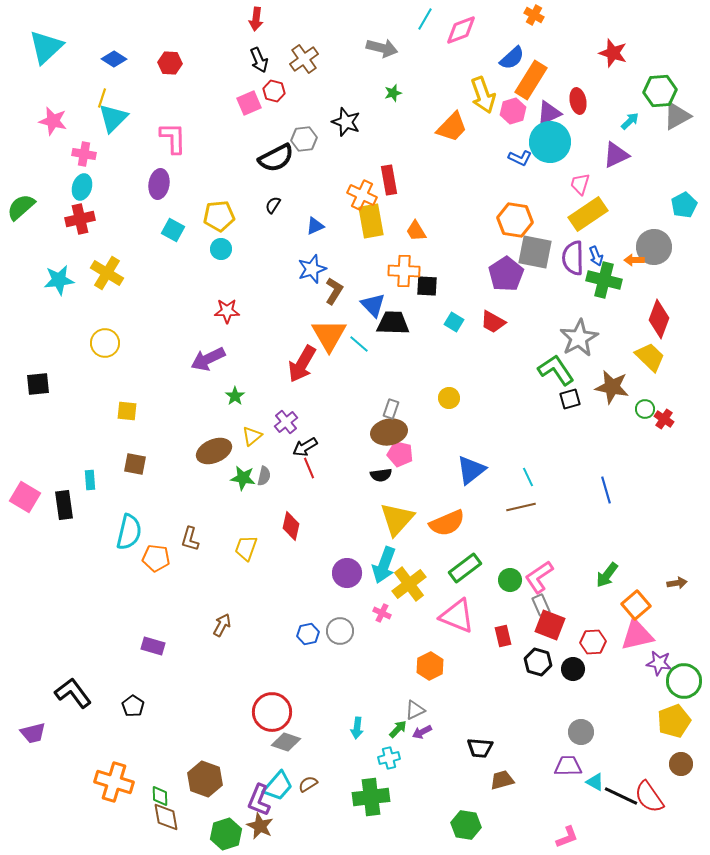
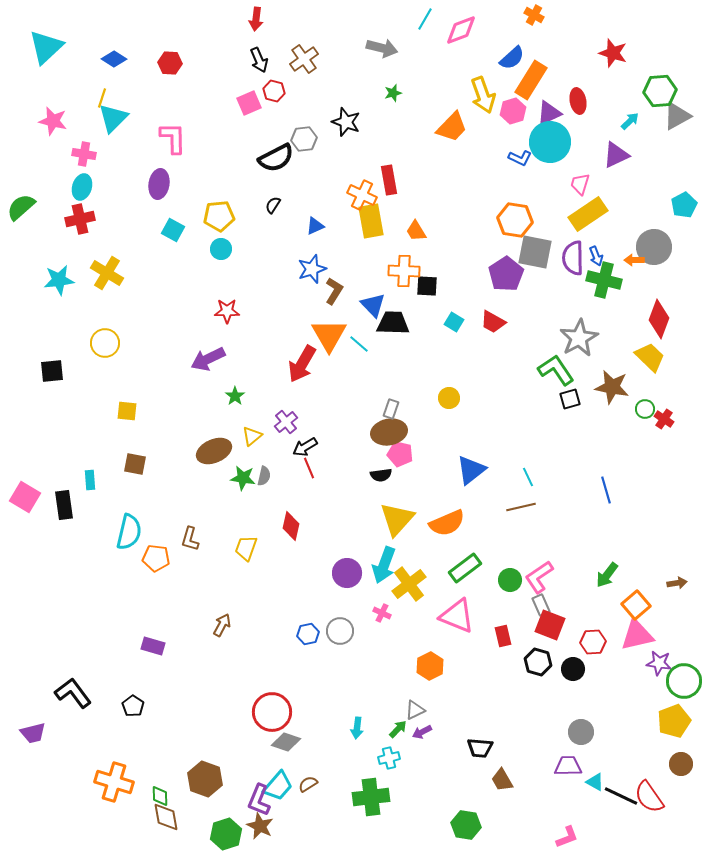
black square at (38, 384): moved 14 px right, 13 px up
brown trapezoid at (502, 780): rotated 105 degrees counterclockwise
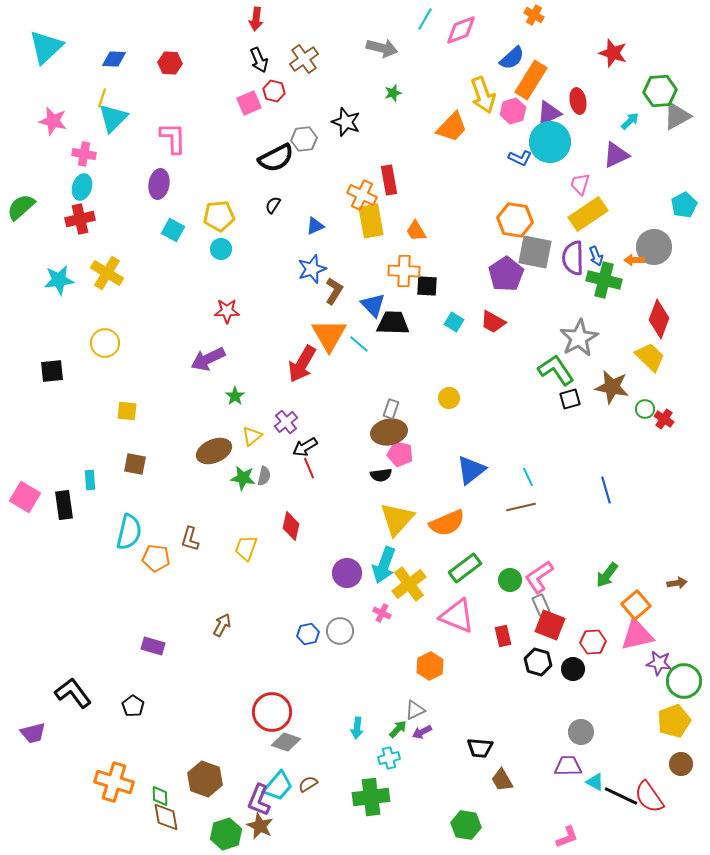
blue diamond at (114, 59): rotated 30 degrees counterclockwise
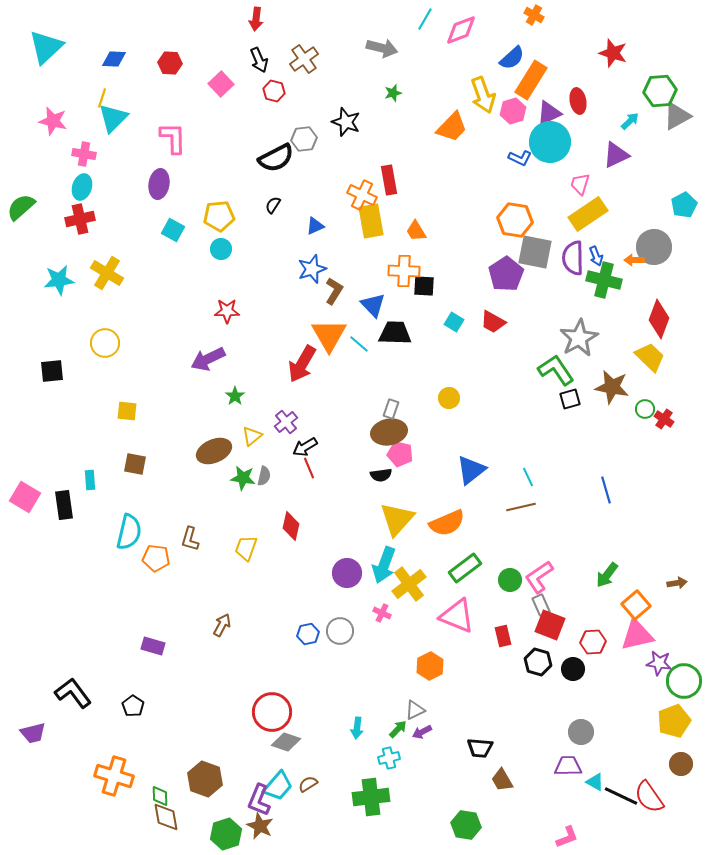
pink square at (249, 103): moved 28 px left, 19 px up; rotated 20 degrees counterclockwise
black square at (427, 286): moved 3 px left
black trapezoid at (393, 323): moved 2 px right, 10 px down
orange cross at (114, 782): moved 6 px up
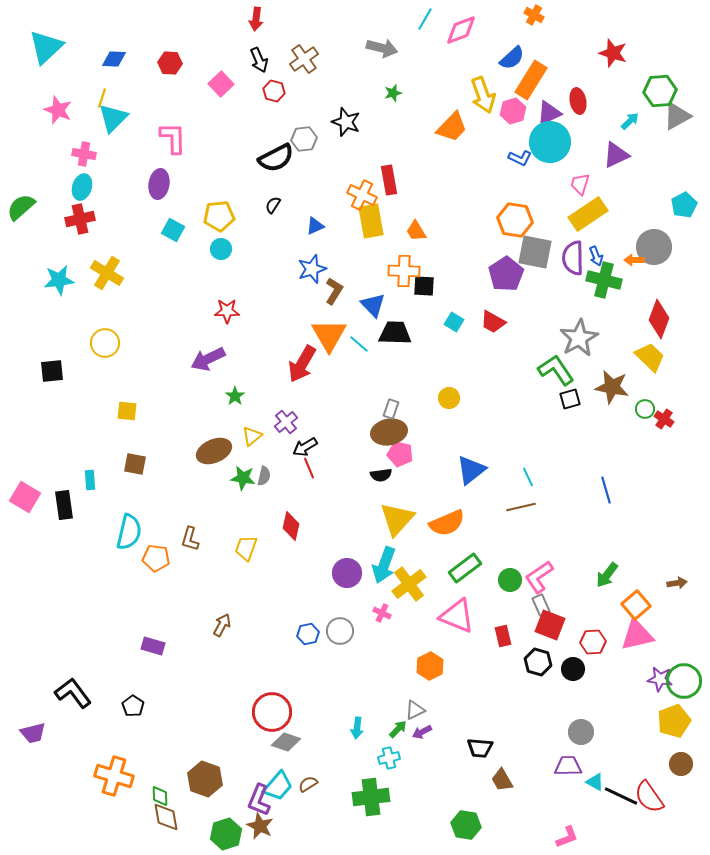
pink star at (53, 121): moved 5 px right, 11 px up; rotated 8 degrees clockwise
purple star at (659, 663): moved 1 px right, 16 px down
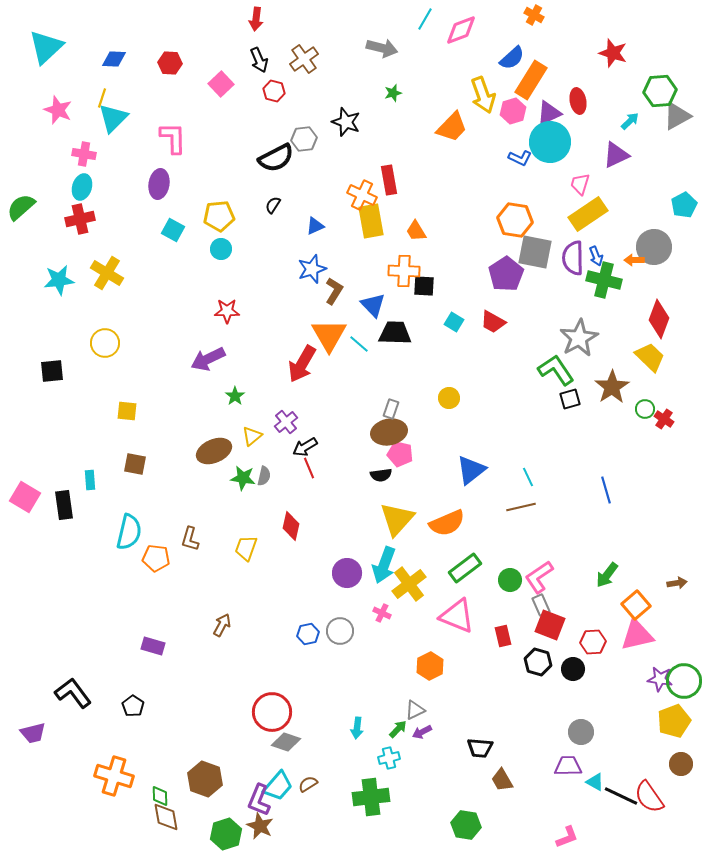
brown star at (612, 387): rotated 28 degrees clockwise
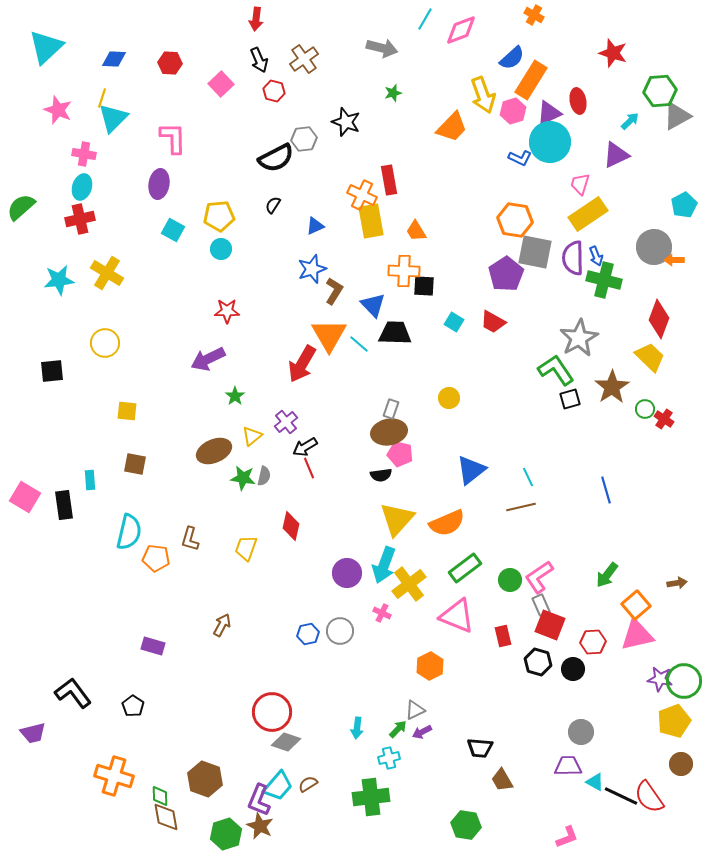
orange arrow at (634, 260): moved 40 px right
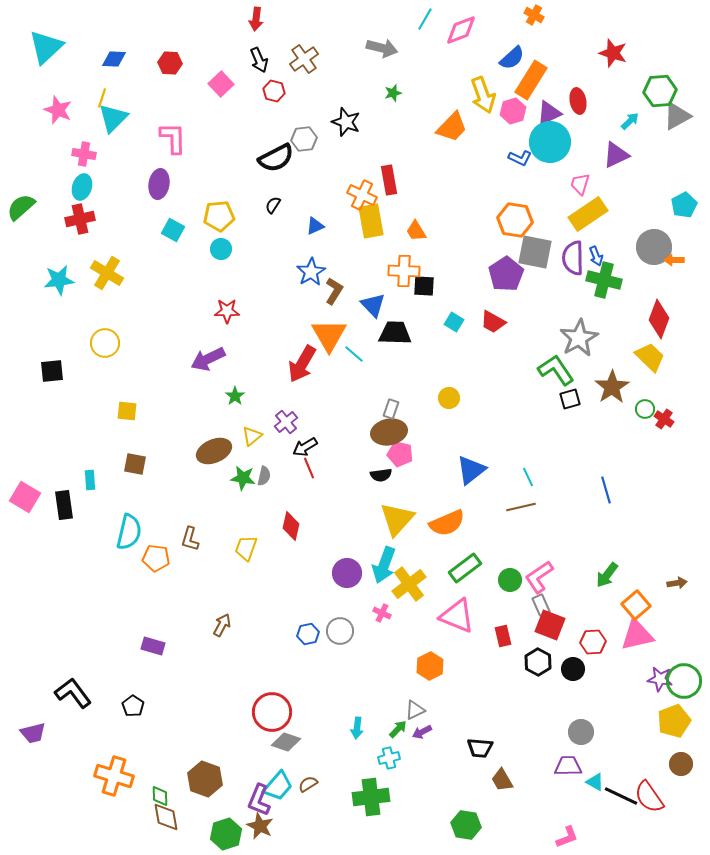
blue star at (312, 269): moved 1 px left, 3 px down; rotated 12 degrees counterclockwise
cyan line at (359, 344): moved 5 px left, 10 px down
black hexagon at (538, 662): rotated 12 degrees clockwise
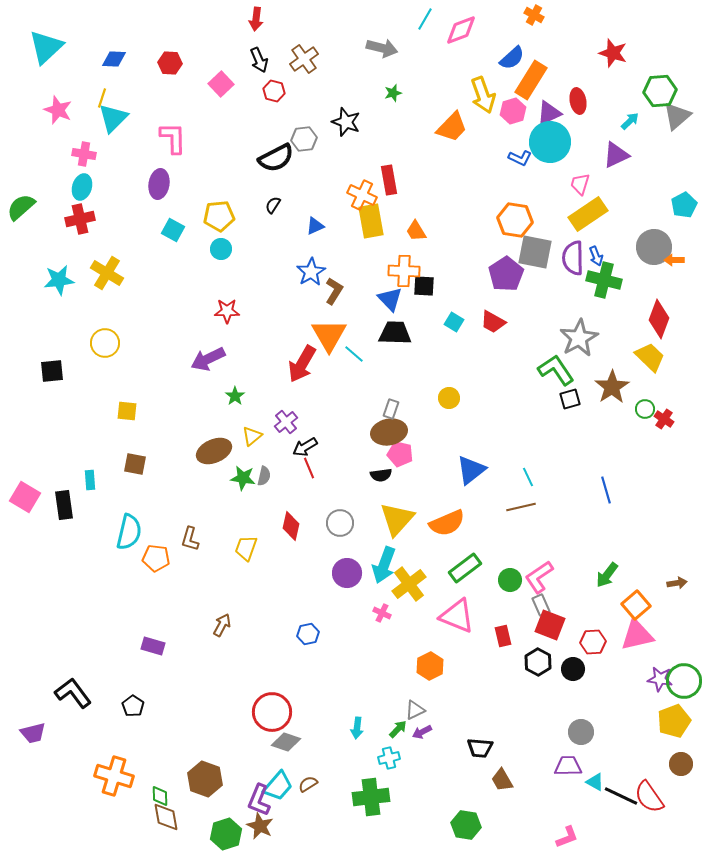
gray triangle at (677, 116): rotated 12 degrees counterclockwise
blue triangle at (373, 305): moved 17 px right, 6 px up
gray circle at (340, 631): moved 108 px up
